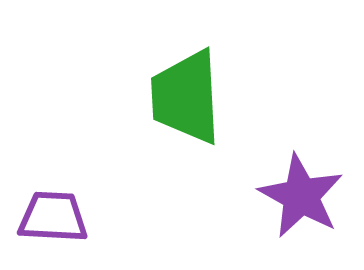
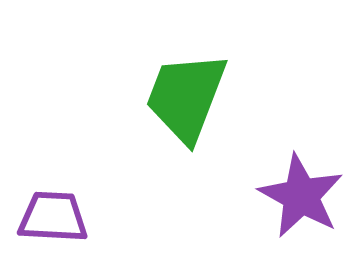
green trapezoid: rotated 24 degrees clockwise
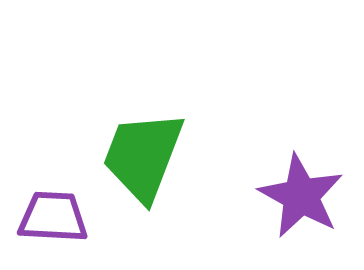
green trapezoid: moved 43 px left, 59 px down
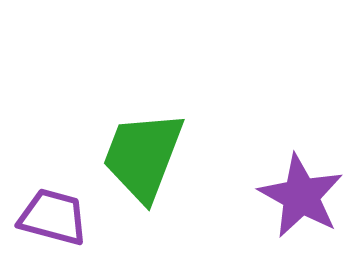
purple trapezoid: rotated 12 degrees clockwise
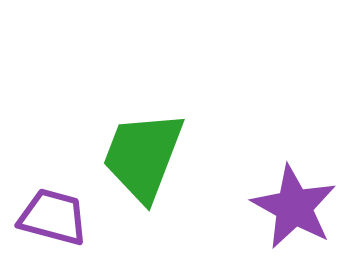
purple star: moved 7 px left, 11 px down
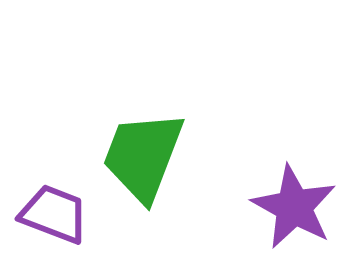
purple trapezoid: moved 1 px right, 3 px up; rotated 6 degrees clockwise
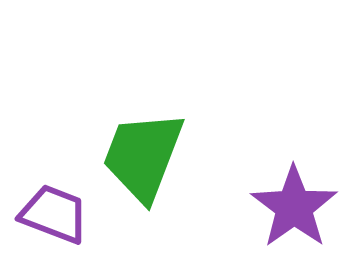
purple star: rotated 8 degrees clockwise
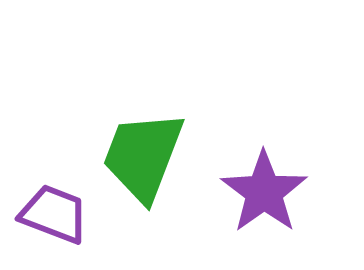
purple star: moved 30 px left, 15 px up
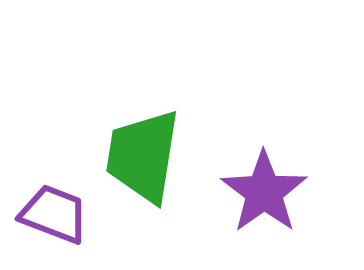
green trapezoid: rotated 12 degrees counterclockwise
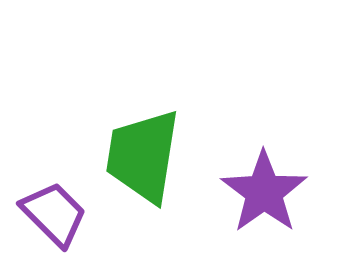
purple trapezoid: rotated 24 degrees clockwise
